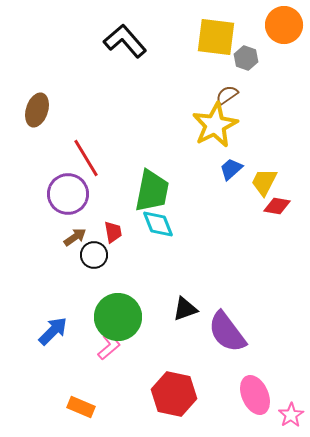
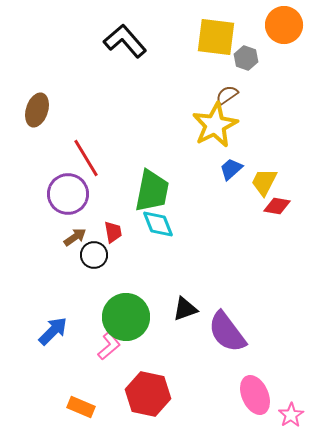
green circle: moved 8 px right
red hexagon: moved 26 px left
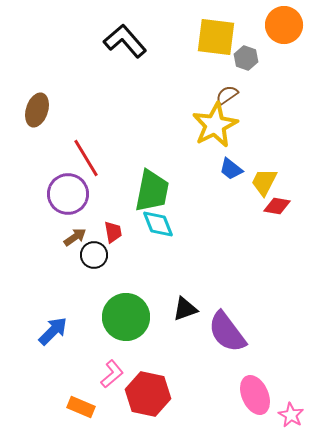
blue trapezoid: rotated 100 degrees counterclockwise
pink L-shape: moved 3 px right, 28 px down
pink star: rotated 10 degrees counterclockwise
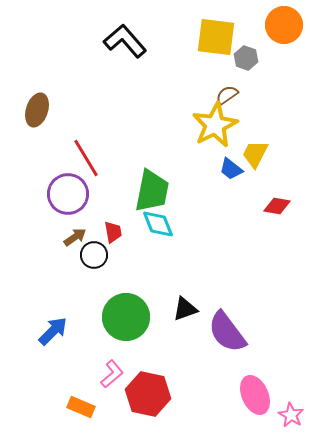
yellow trapezoid: moved 9 px left, 28 px up
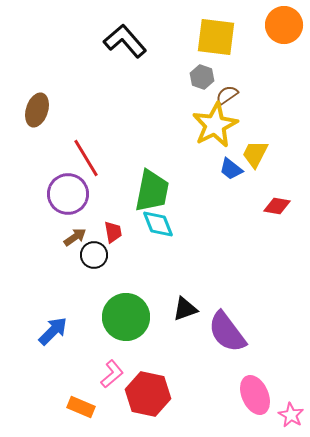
gray hexagon: moved 44 px left, 19 px down
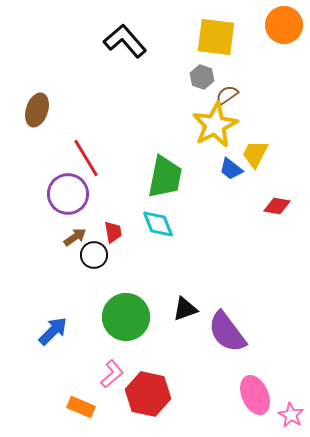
green trapezoid: moved 13 px right, 14 px up
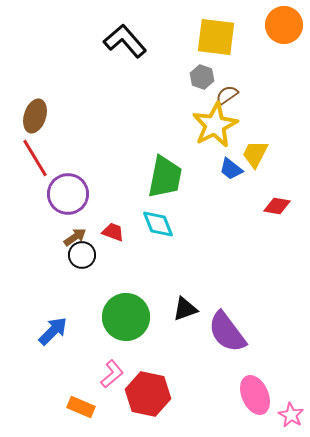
brown ellipse: moved 2 px left, 6 px down
red line: moved 51 px left
red trapezoid: rotated 60 degrees counterclockwise
black circle: moved 12 px left
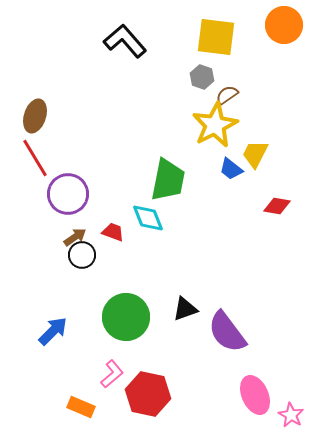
green trapezoid: moved 3 px right, 3 px down
cyan diamond: moved 10 px left, 6 px up
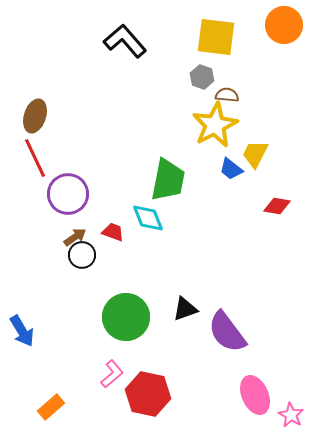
brown semicircle: rotated 40 degrees clockwise
red line: rotated 6 degrees clockwise
blue arrow: moved 31 px left; rotated 104 degrees clockwise
orange rectangle: moved 30 px left; rotated 64 degrees counterclockwise
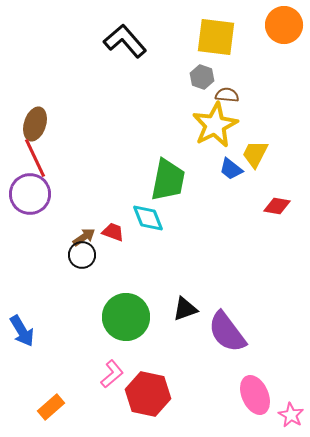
brown ellipse: moved 8 px down
purple circle: moved 38 px left
brown arrow: moved 9 px right
